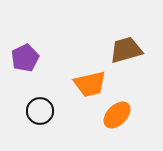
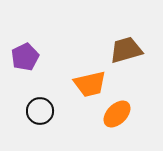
purple pentagon: moved 1 px up
orange ellipse: moved 1 px up
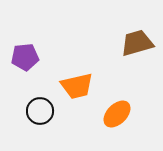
brown trapezoid: moved 11 px right, 7 px up
purple pentagon: rotated 20 degrees clockwise
orange trapezoid: moved 13 px left, 2 px down
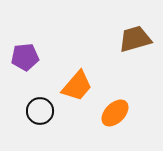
brown trapezoid: moved 2 px left, 4 px up
orange trapezoid: rotated 36 degrees counterclockwise
orange ellipse: moved 2 px left, 1 px up
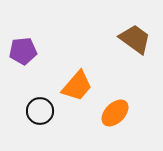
brown trapezoid: rotated 52 degrees clockwise
purple pentagon: moved 2 px left, 6 px up
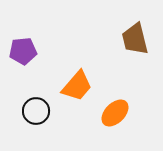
brown trapezoid: rotated 140 degrees counterclockwise
black circle: moved 4 px left
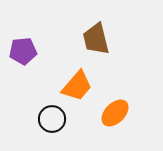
brown trapezoid: moved 39 px left
black circle: moved 16 px right, 8 px down
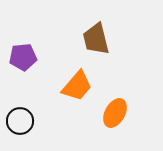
purple pentagon: moved 6 px down
orange ellipse: rotated 16 degrees counterclockwise
black circle: moved 32 px left, 2 px down
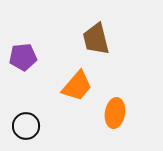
orange ellipse: rotated 20 degrees counterclockwise
black circle: moved 6 px right, 5 px down
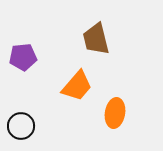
black circle: moved 5 px left
